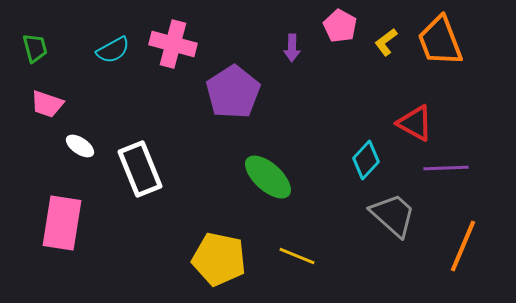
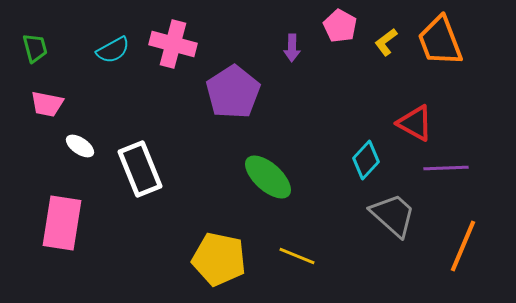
pink trapezoid: rotated 8 degrees counterclockwise
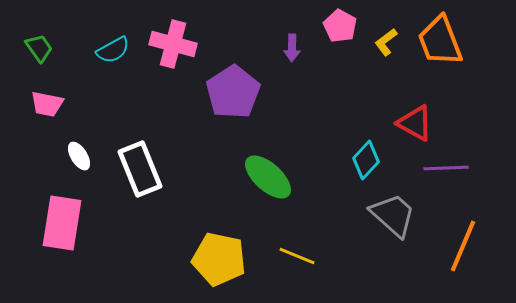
green trapezoid: moved 4 px right; rotated 20 degrees counterclockwise
white ellipse: moved 1 px left, 10 px down; rotated 24 degrees clockwise
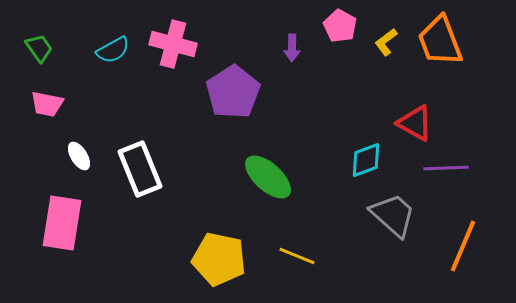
cyan diamond: rotated 27 degrees clockwise
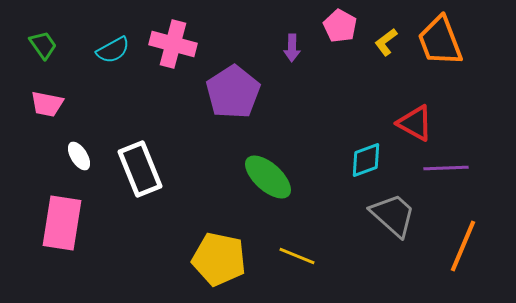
green trapezoid: moved 4 px right, 3 px up
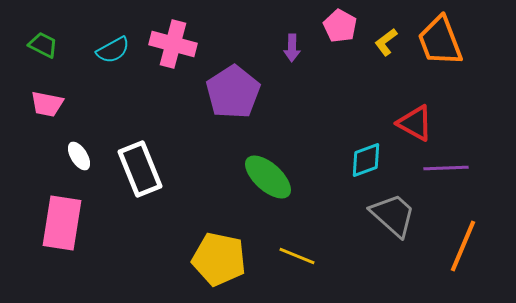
green trapezoid: rotated 28 degrees counterclockwise
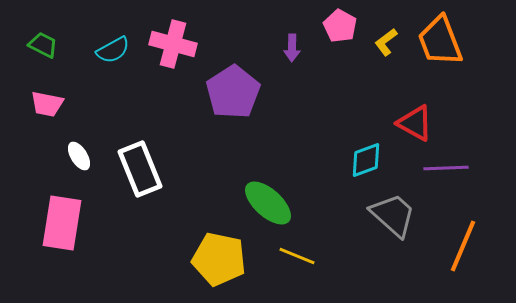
green ellipse: moved 26 px down
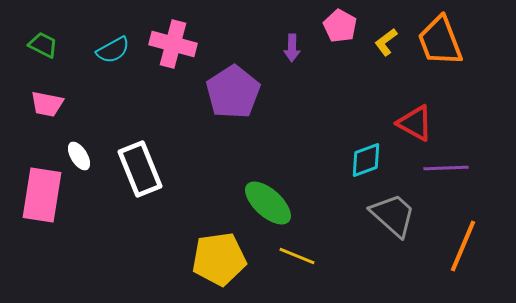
pink rectangle: moved 20 px left, 28 px up
yellow pentagon: rotated 20 degrees counterclockwise
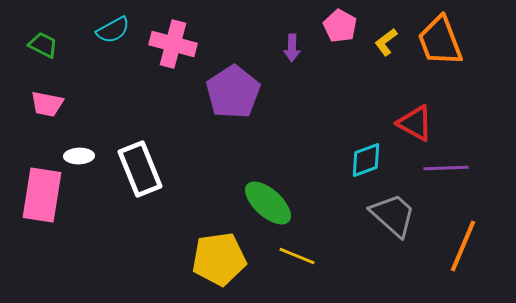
cyan semicircle: moved 20 px up
white ellipse: rotated 60 degrees counterclockwise
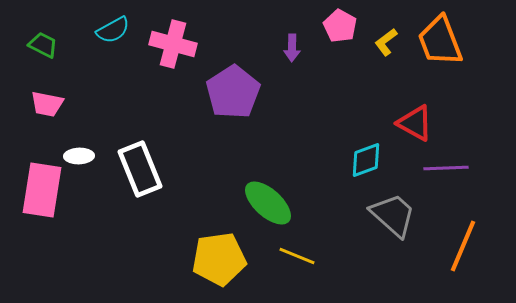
pink rectangle: moved 5 px up
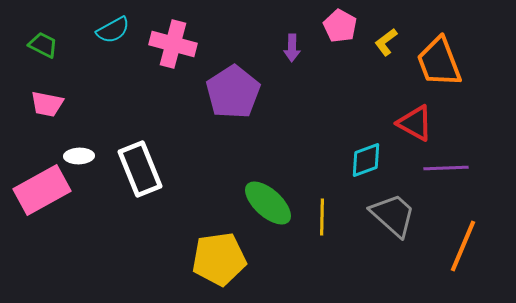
orange trapezoid: moved 1 px left, 21 px down
pink rectangle: rotated 52 degrees clockwise
yellow line: moved 25 px right, 39 px up; rotated 69 degrees clockwise
